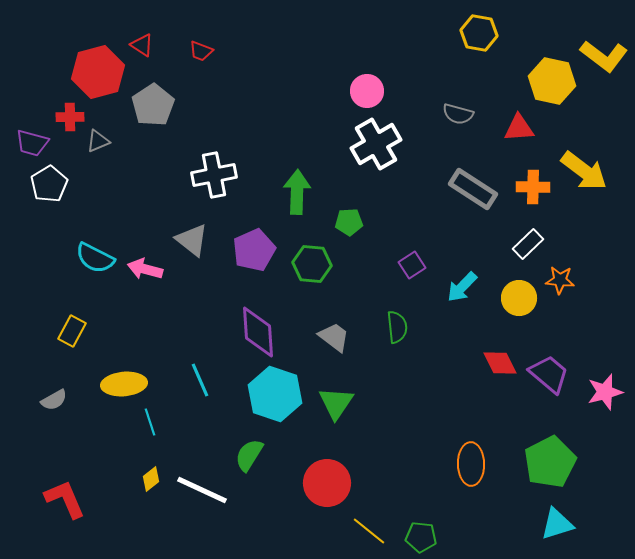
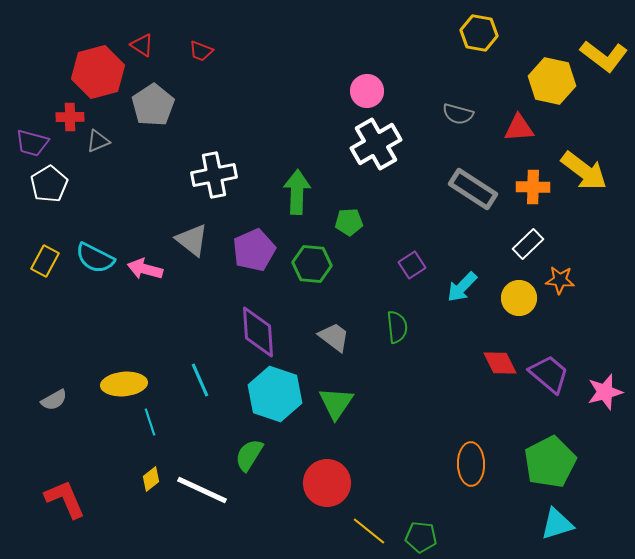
yellow rectangle at (72, 331): moved 27 px left, 70 px up
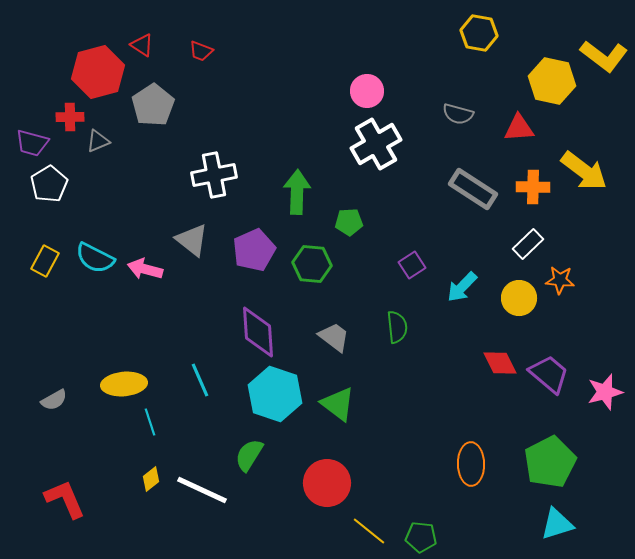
green triangle at (336, 403): moved 2 px right, 1 px down; rotated 27 degrees counterclockwise
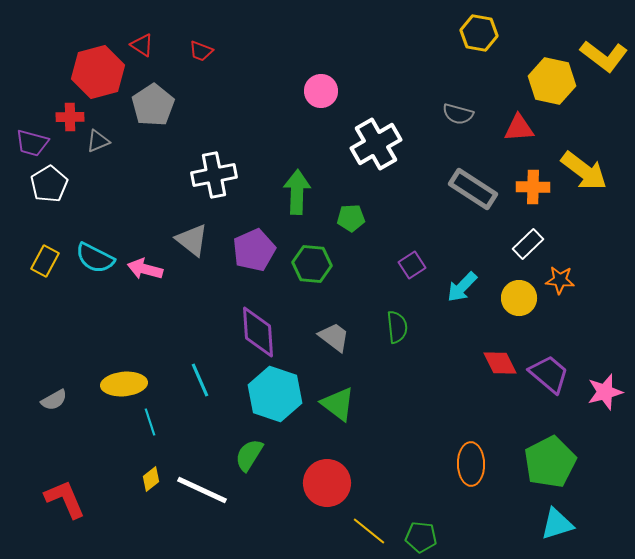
pink circle at (367, 91): moved 46 px left
green pentagon at (349, 222): moved 2 px right, 4 px up
